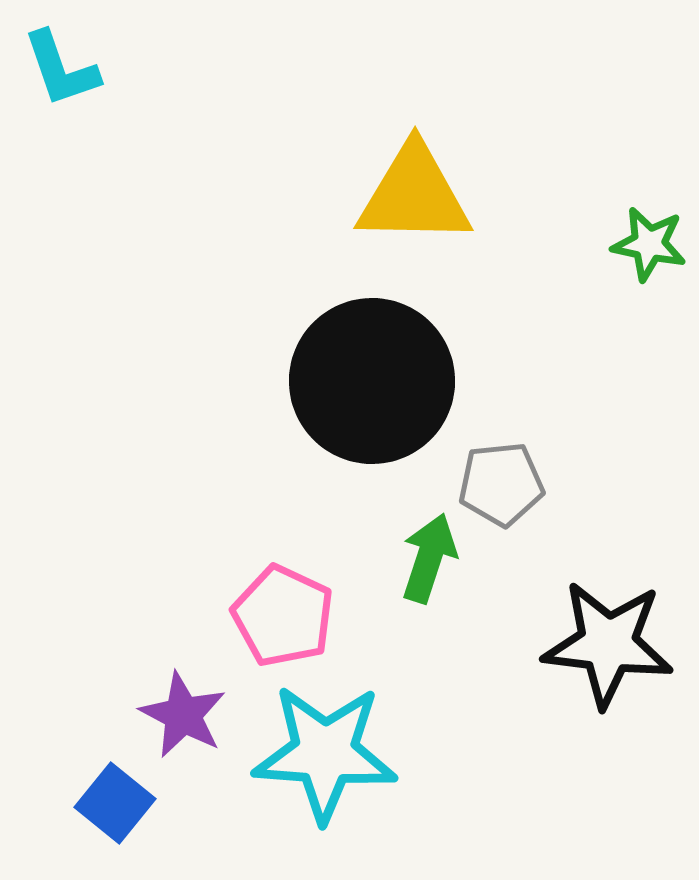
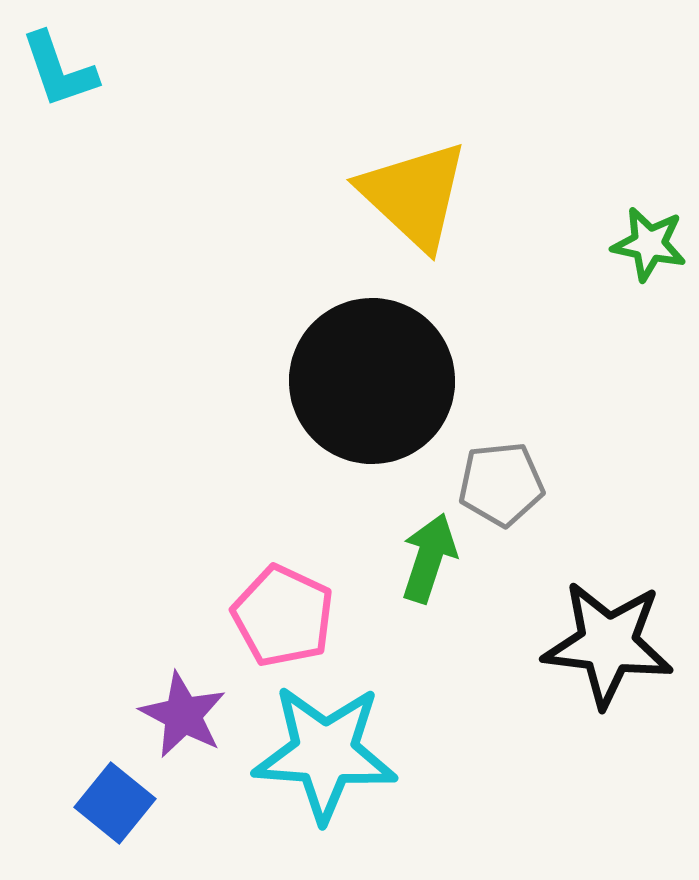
cyan L-shape: moved 2 px left, 1 px down
yellow triangle: rotated 42 degrees clockwise
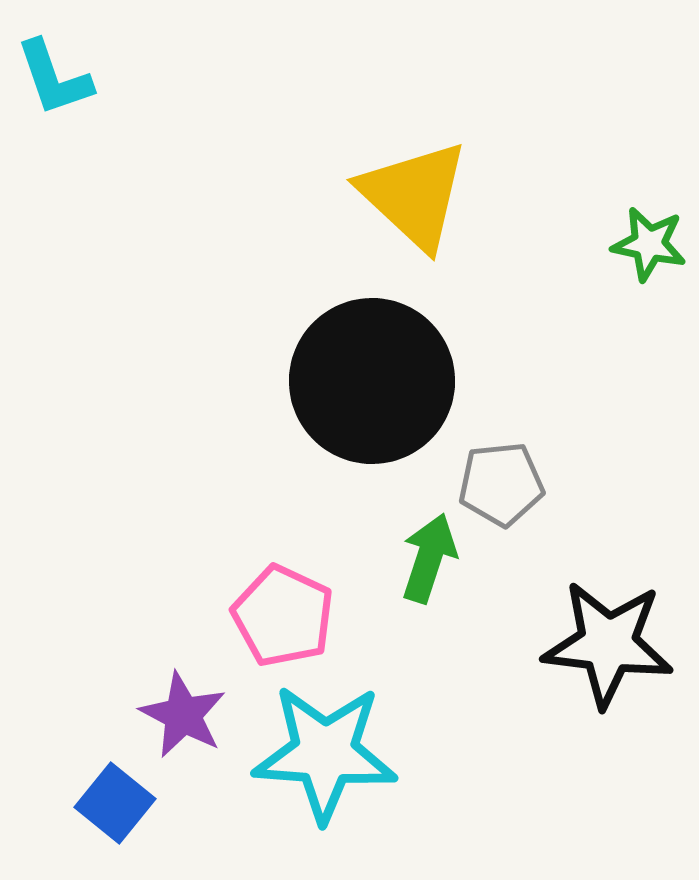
cyan L-shape: moved 5 px left, 8 px down
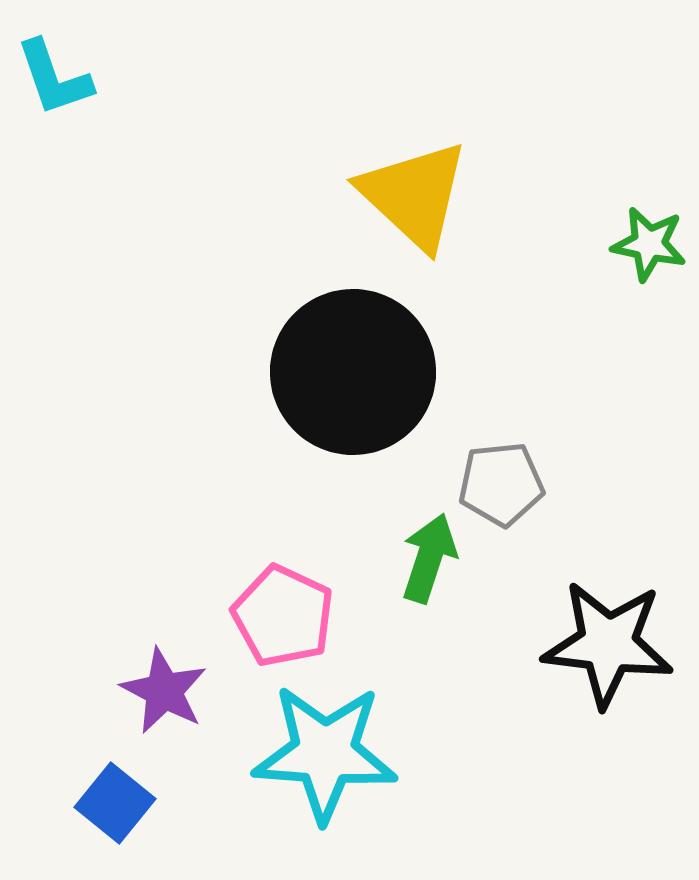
black circle: moved 19 px left, 9 px up
purple star: moved 19 px left, 24 px up
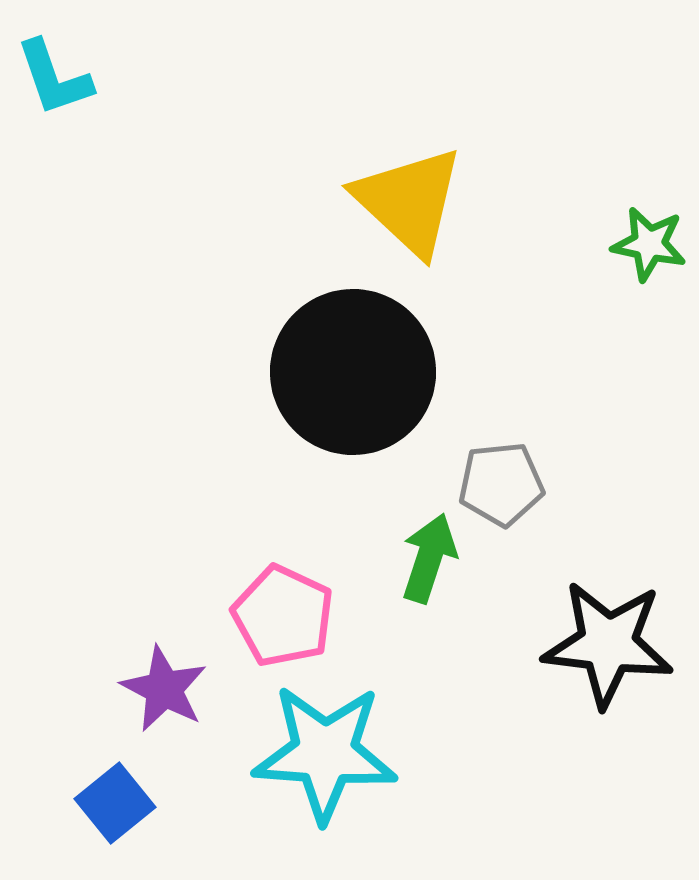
yellow triangle: moved 5 px left, 6 px down
purple star: moved 2 px up
blue square: rotated 12 degrees clockwise
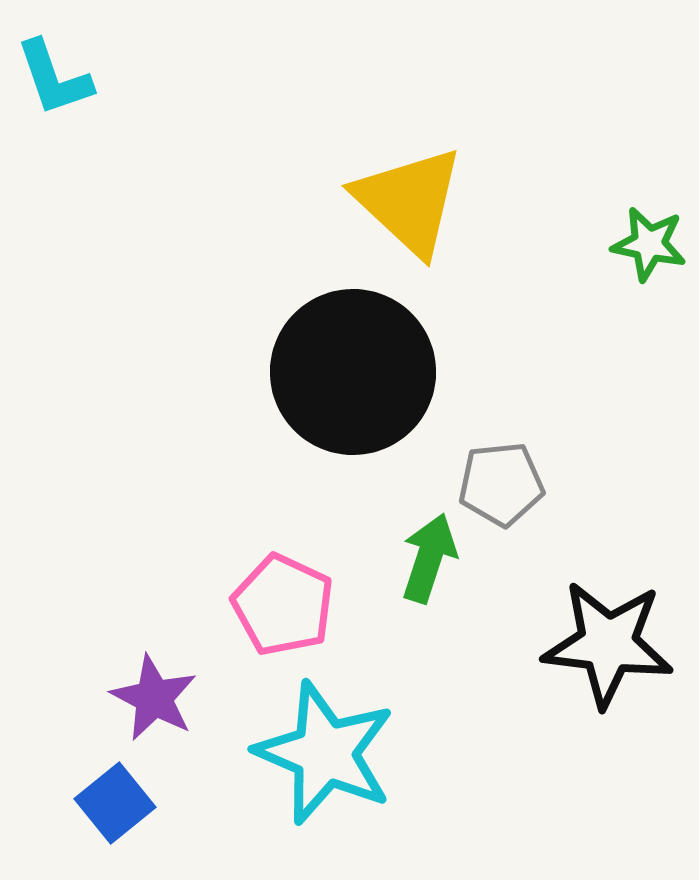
pink pentagon: moved 11 px up
purple star: moved 10 px left, 9 px down
cyan star: rotated 19 degrees clockwise
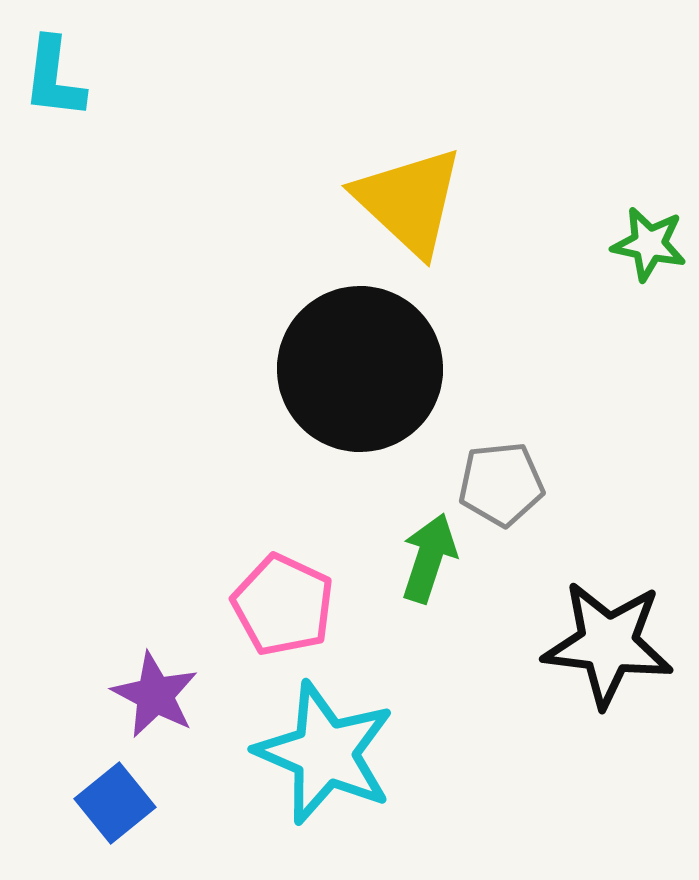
cyan L-shape: rotated 26 degrees clockwise
black circle: moved 7 px right, 3 px up
purple star: moved 1 px right, 3 px up
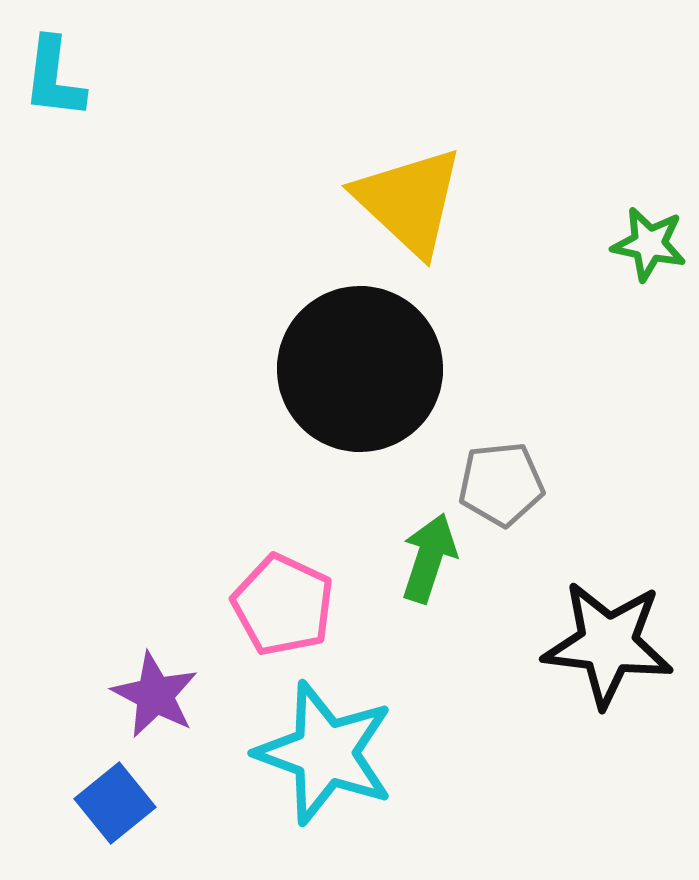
cyan star: rotated 3 degrees counterclockwise
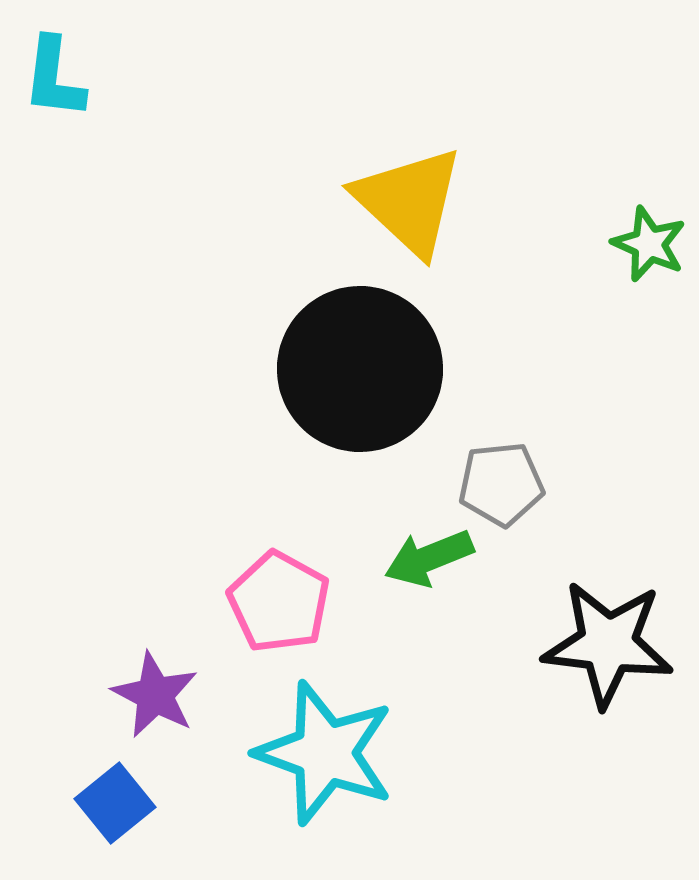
green star: rotated 12 degrees clockwise
green arrow: rotated 130 degrees counterclockwise
pink pentagon: moved 4 px left, 3 px up; rotated 4 degrees clockwise
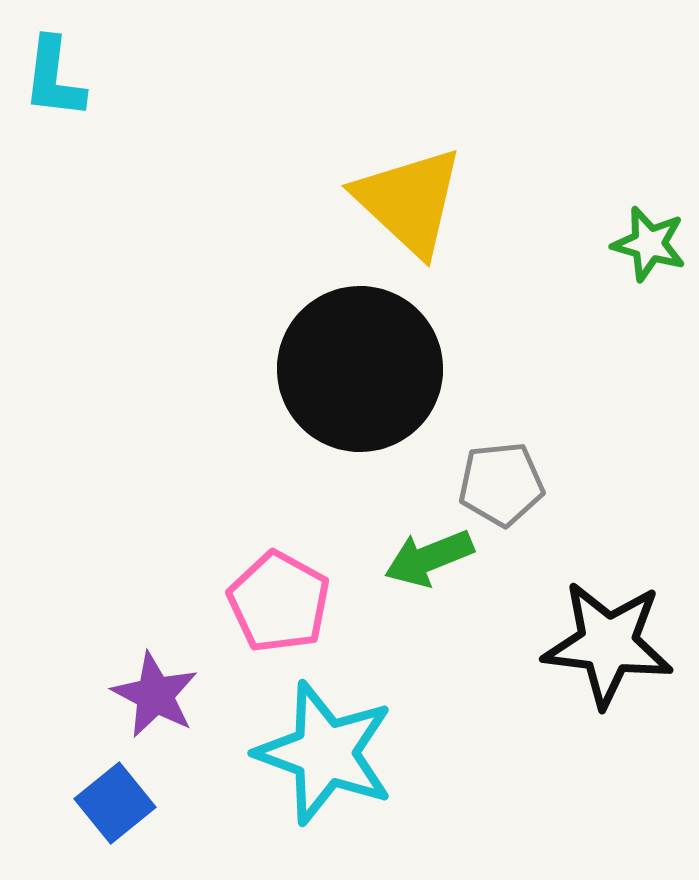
green star: rotated 8 degrees counterclockwise
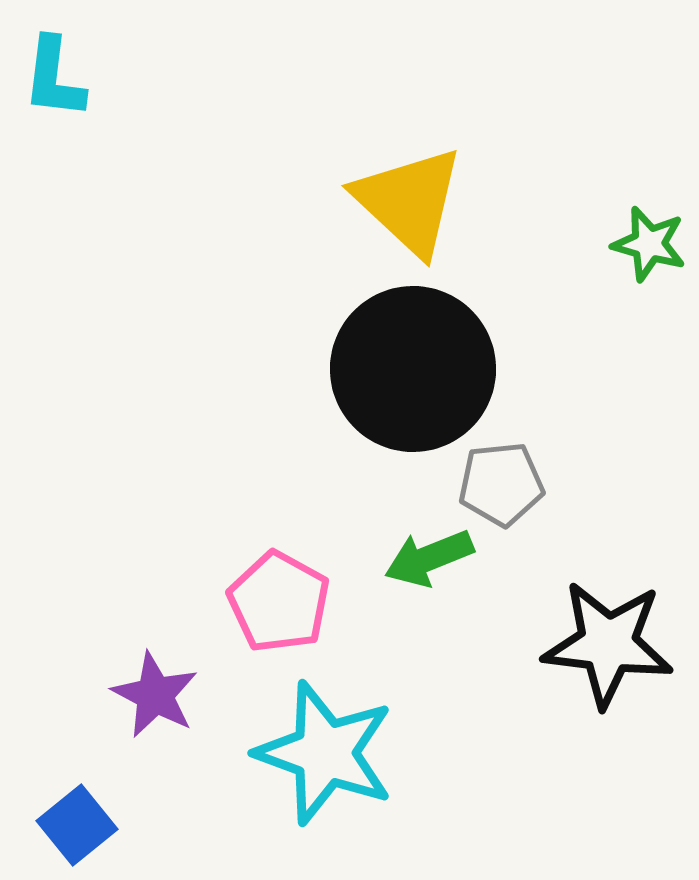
black circle: moved 53 px right
blue square: moved 38 px left, 22 px down
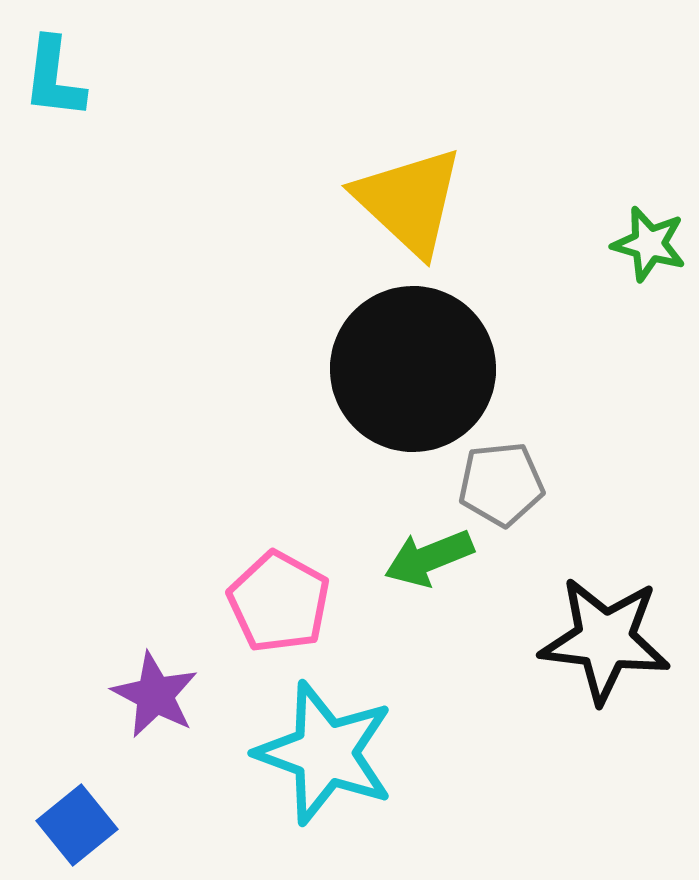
black star: moved 3 px left, 4 px up
